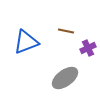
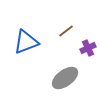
brown line: rotated 49 degrees counterclockwise
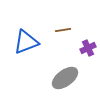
brown line: moved 3 px left, 1 px up; rotated 28 degrees clockwise
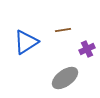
blue triangle: rotated 12 degrees counterclockwise
purple cross: moved 1 px left, 1 px down
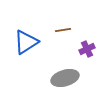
gray ellipse: rotated 20 degrees clockwise
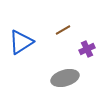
brown line: rotated 21 degrees counterclockwise
blue triangle: moved 5 px left
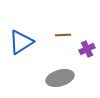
brown line: moved 5 px down; rotated 28 degrees clockwise
gray ellipse: moved 5 px left
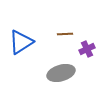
brown line: moved 2 px right, 1 px up
gray ellipse: moved 1 px right, 5 px up
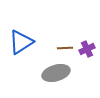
brown line: moved 14 px down
gray ellipse: moved 5 px left
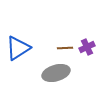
blue triangle: moved 3 px left, 6 px down
purple cross: moved 2 px up
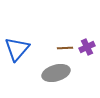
blue triangle: moved 1 px left, 1 px down; rotated 16 degrees counterclockwise
